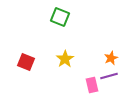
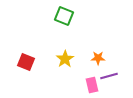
green square: moved 4 px right, 1 px up
orange star: moved 13 px left; rotated 24 degrees clockwise
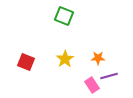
pink rectangle: rotated 21 degrees counterclockwise
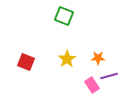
yellow star: moved 2 px right
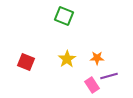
orange star: moved 1 px left
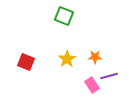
orange star: moved 2 px left, 1 px up
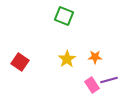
red square: moved 6 px left; rotated 12 degrees clockwise
purple line: moved 4 px down
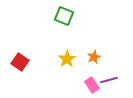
orange star: moved 1 px left; rotated 24 degrees counterclockwise
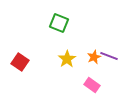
green square: moved 5 px left, 7 px down
purple line: moved 24 px up; rotated 36 degrees clockwise
pink rectangle: rotated 21 degrees counterclockwise
